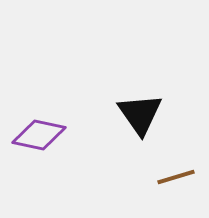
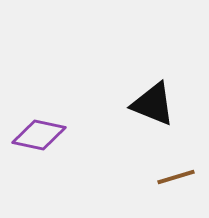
black triangle: moved 13 px right, 10 px up; rotated 33 degrees counterclockwise
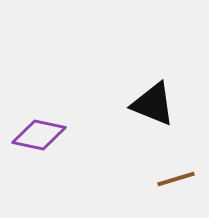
brown line: moved 2 px down
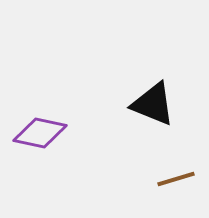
purple diamond: moved 1 px right, 2 px up
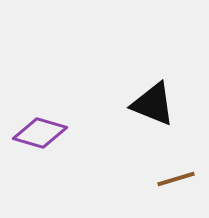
purple diamond: rotated 4 degrees clockwise
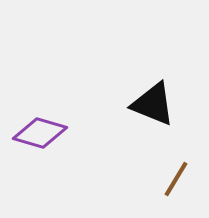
brown line: rotated 42 degrees counterclockwise
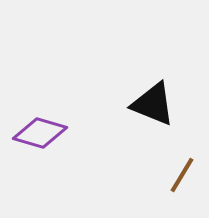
brown line: moved 6 px right, 4 px up
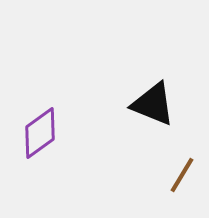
purple diamond: rotated 52 degrees counterclockwise
